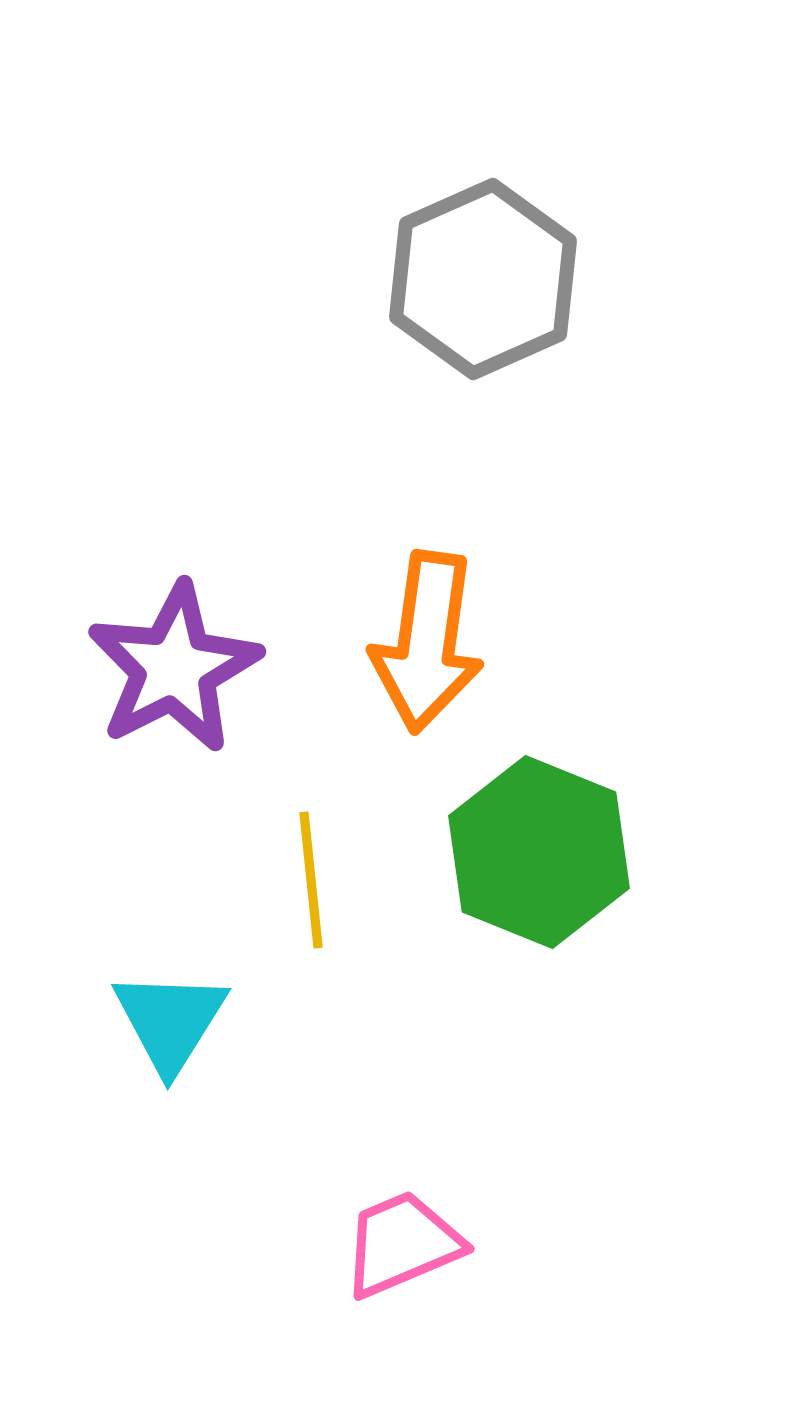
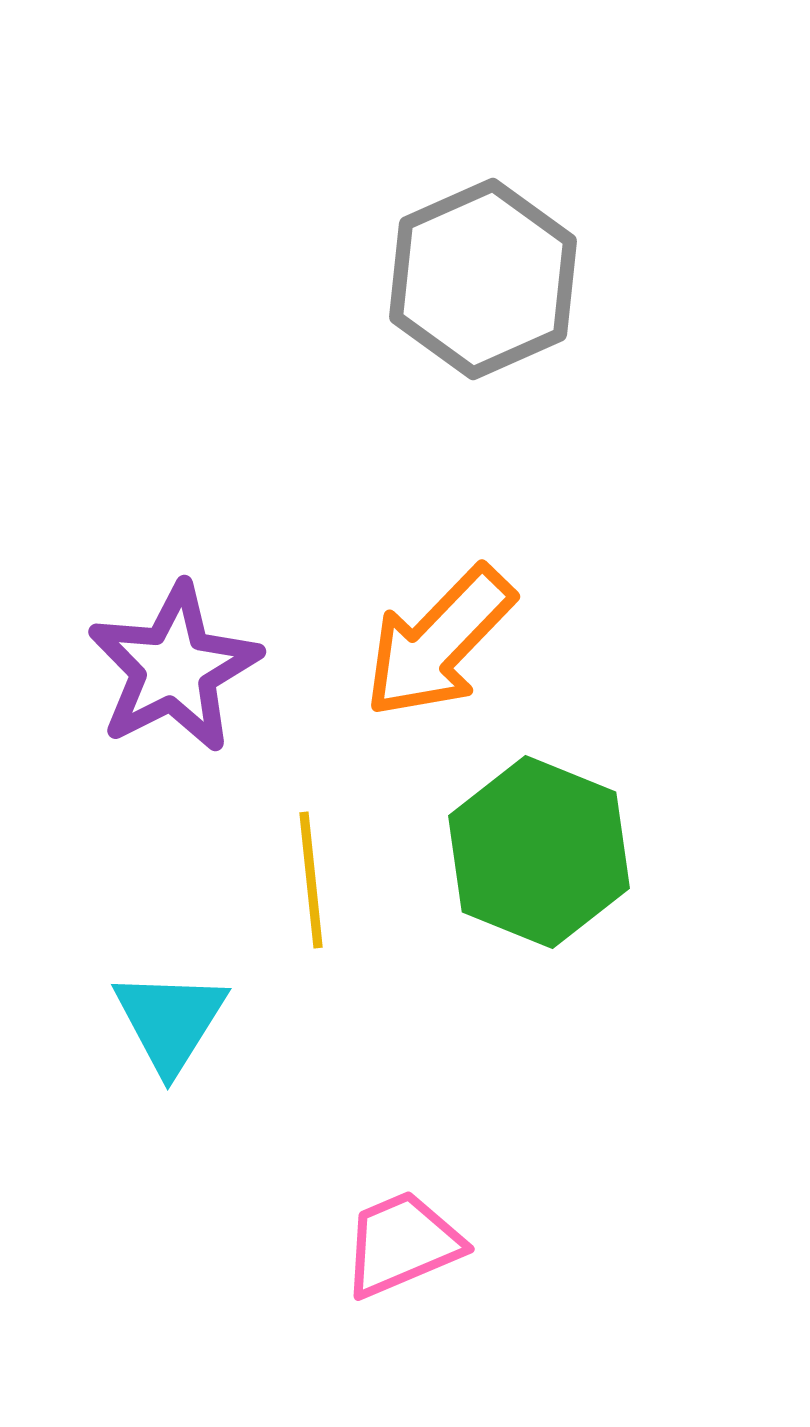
orange arrow: moved 12 px right; rotated 36 degrees clockwise
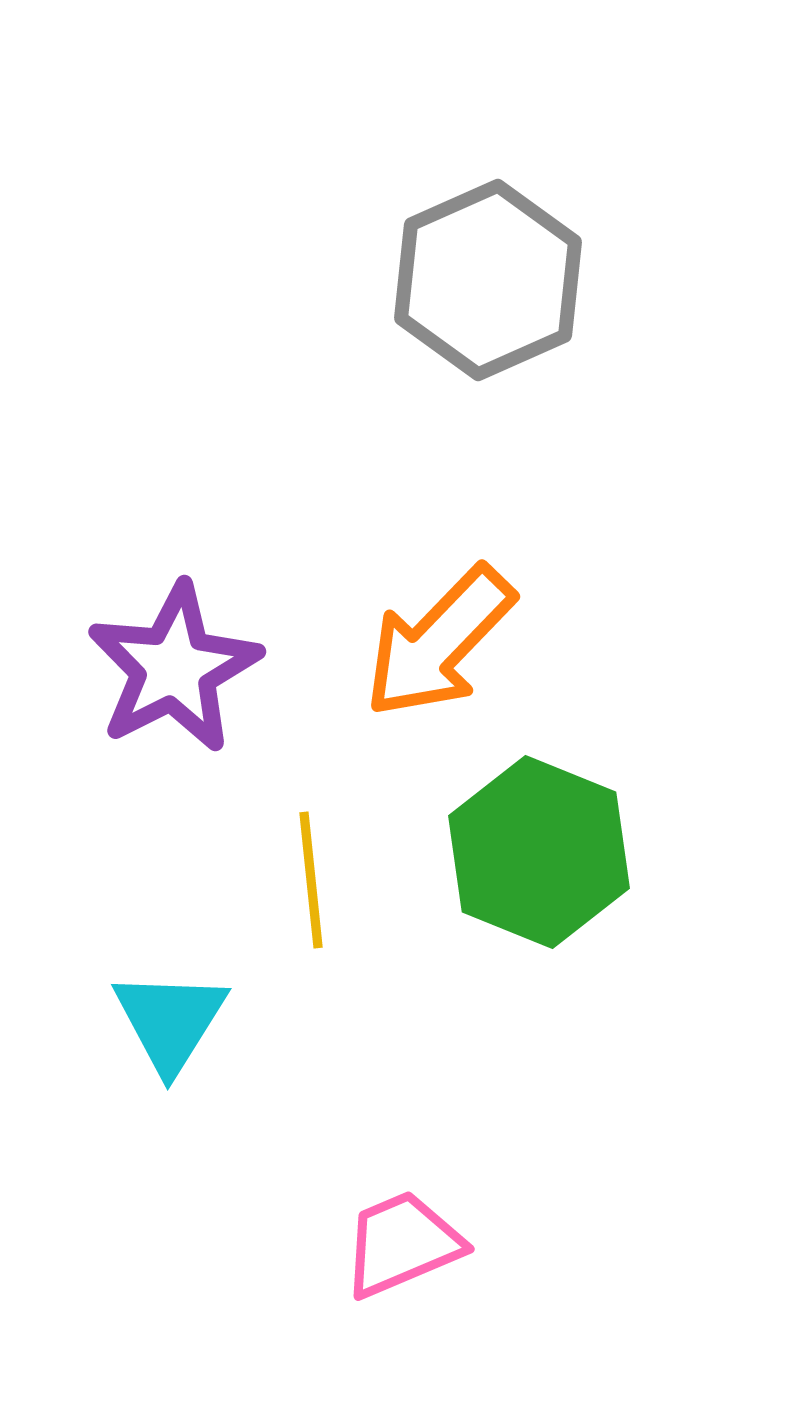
gray hexagon: moved 5 px right, 1 px down
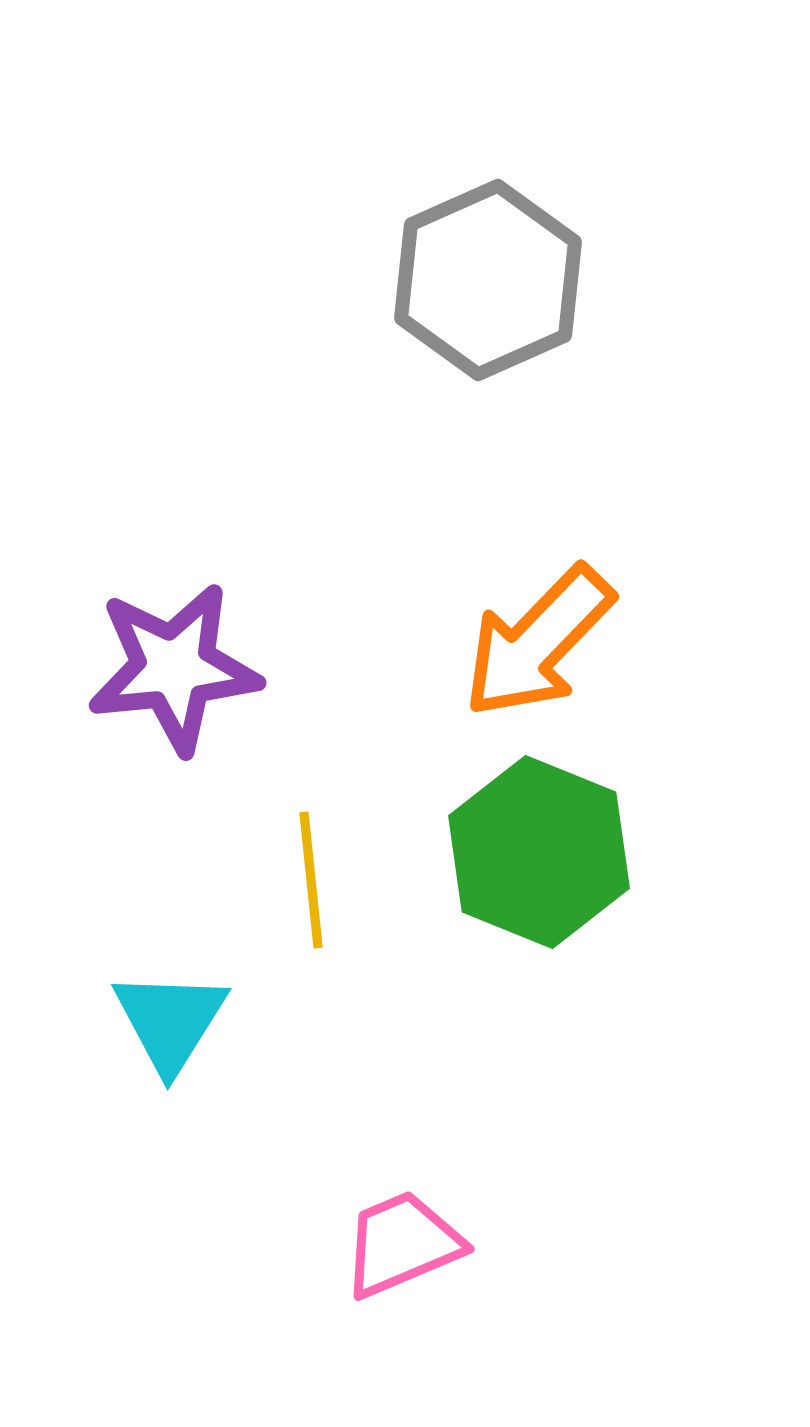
orange arrow: moved 99 px right
purple star: rotated 21 degrees clockwise
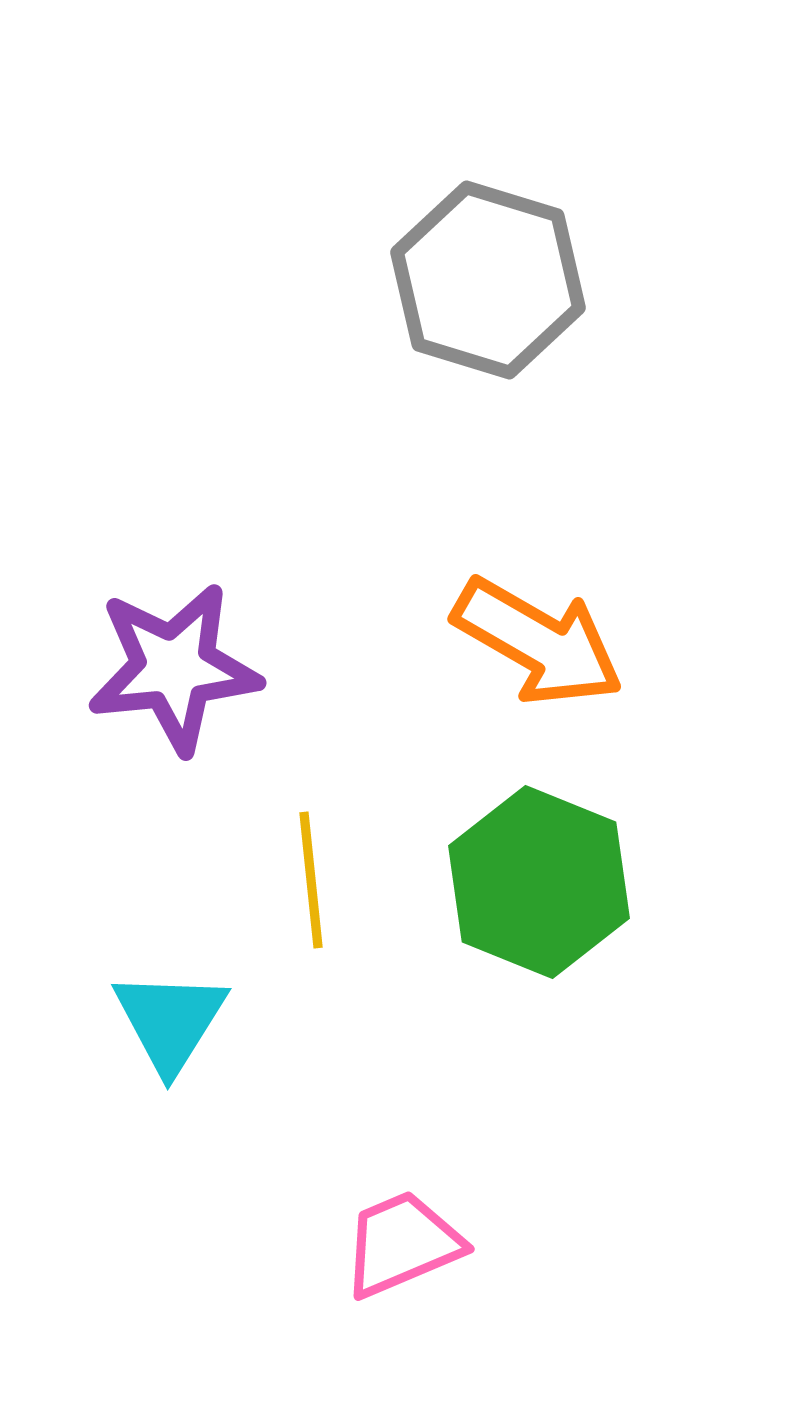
gray hexagon: rotated 19 degrees counterclockwise
orange arrow: rotated 104 degrees counterclockwise
green hexagon: moved 30 px down
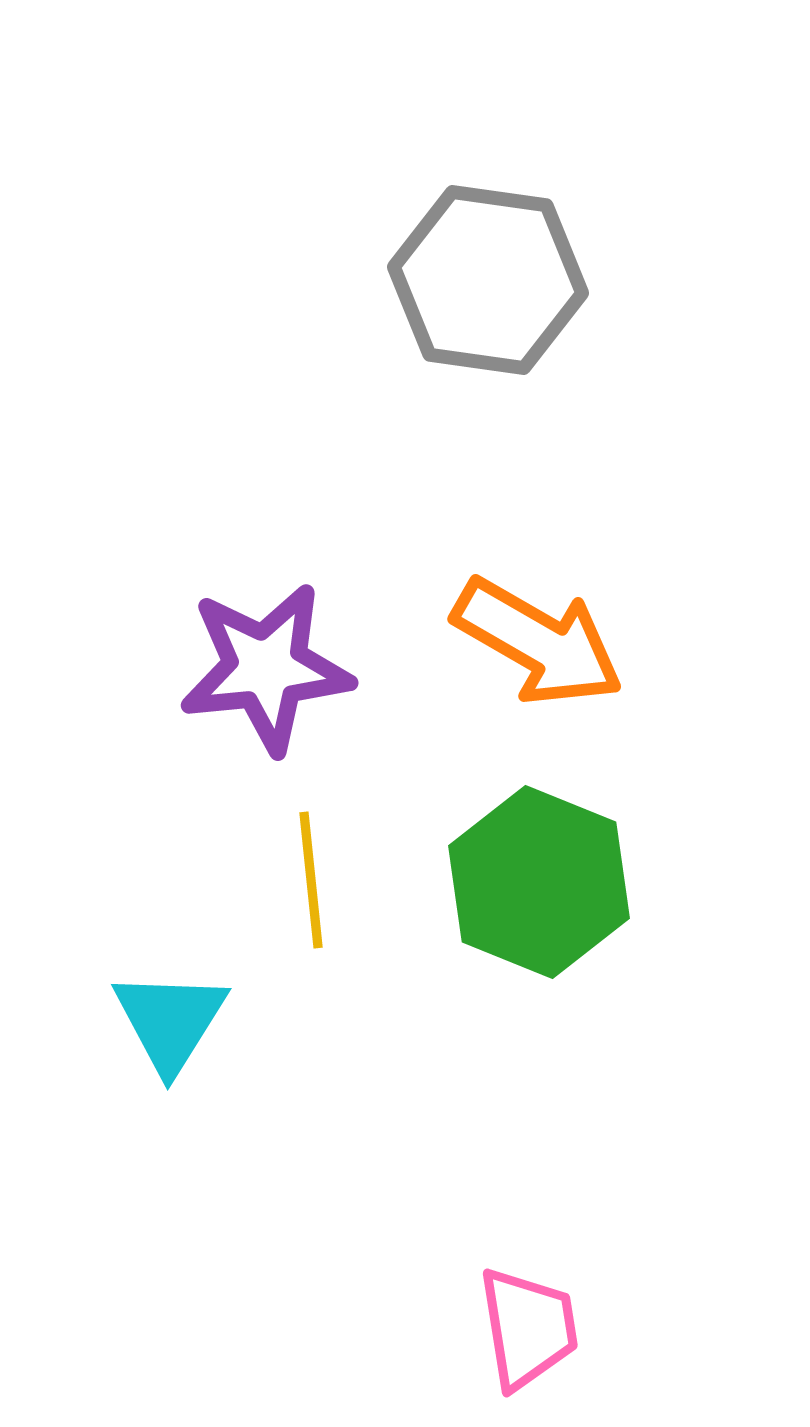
gray hexagon: rotated 9 degrees counterclockwise
purple star: moved 92 px right
pink trapezoid: moved 126 px right, 84 px down; rotated 104 degrees clockwise
